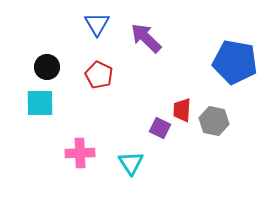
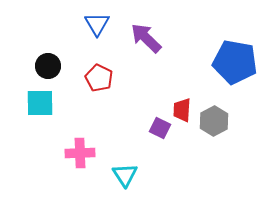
black circle: moved 1 px right, 1 px up
red pentagon: moved 3 px down
gray hexagon: rotated 20 degrees clockwise
cyan triangle: moved 6 px left, 12 px down
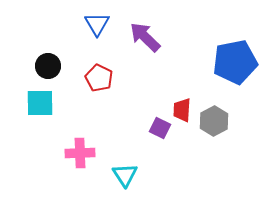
purple arrow: moved 1 px left, 1 px up
blue pentagon: rotated 21 degrees counterclockwise
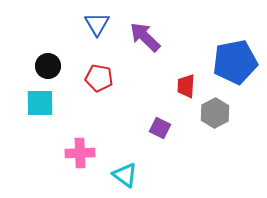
red pentagon: rotated 16 degrees counterclockwise
red trapezoid: moved 4 px right, 24 px up
gray hexagon: moved 1 px right, 8 px up
cyan triangle: rotated 20 degrees counterclockwise
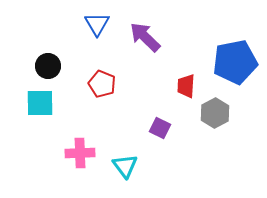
red pentagon: moved 3 px right, 6 px down; rotated 12 degrees clockwise
cyan triangle: moved 9 px up; rotated 16 degrees clockwise
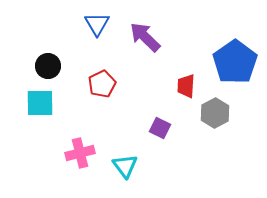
blue pentagon: rotated 24 degrees counterclockwise
red pentagon: rotated 24 degrees clockwise
pink cross: rotated 12 degrees counterclockwise
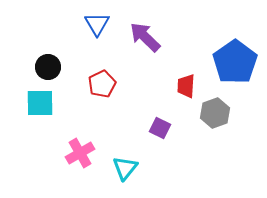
black circle: moved 1 px down
gray hexagon: rotated 8 degrees clockwise
pink cross: rotated 16 degrees counterclockwise
cyan triangle: moved 2 px down; rotated 16 degrees clockwise
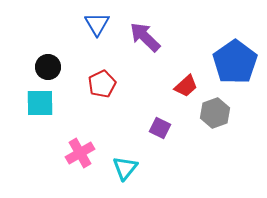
red trapezoid: rotated 135 degrees counterclockwise
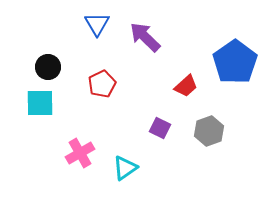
gray hexagon: moved 6 px left, 18 px down
cyan triangle: rotated 16 degrees clockwise
